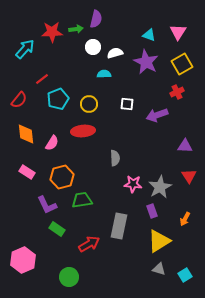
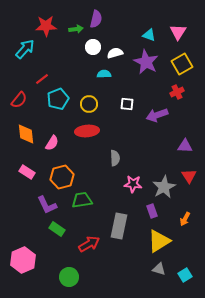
red star: moved 6 px left, 6 px up
red ellipse: moved 4 px right
gray star: moved 4 px right
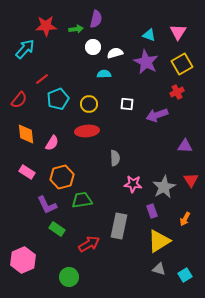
red triangle: moved 2 px right, 4 px down
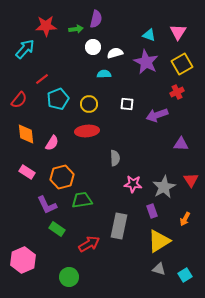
purple triangle: moved 4 px left, 2 px up
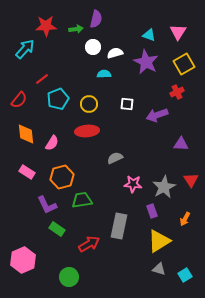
yellow square: moved 2 px right
gray semicircle: rotated 112 degrees counterclockwise
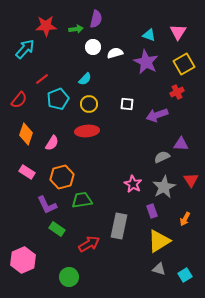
cyan semicircle: moved 19 px left, 5 px down; rotated 136 degrees clockwise
orange diamond: rotated 25 degrees clockwise
gray semicircle: moved 47 px right, 1 px up
pink star: rotated 24 degrees clockwise
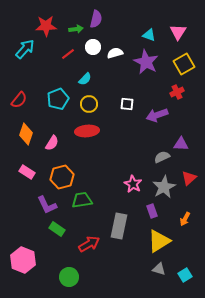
red line: moved 26 px right, 25 px up
red triangle: moved 2 px left, 2 px up; rotated 21 degrees clockwise
pink hexagon: rotated 15 degrees counterclockwise
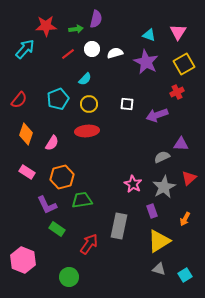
white circle: moved 1 px left, 2 px down
red arrow: rotated 25 degrees counterclockwise
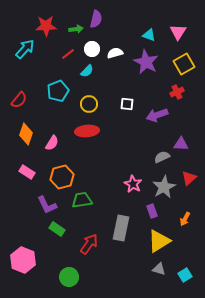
cyan semicircle: moved 2 px right, 8 px up
cyan pentagon: moved 8 px up
gray rectangle: moved 2 px right, 2 px down
